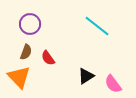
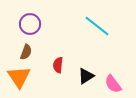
red semicircle: moved 10 px right, 7 px down; rotated 42 degrees clockwise
orange triangle: rotated 10 degrees clockwise
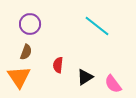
black triangle: moved 1 px left, 1 px down
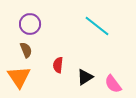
brown semicircle: moved 2 px up; rotated 42 degrees counterclockwise
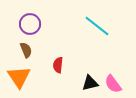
black triangle: moved 5 px right, 6 px down; rotated 18 degrees clockwise
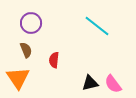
purple circle: moved 1 px right, 1 px up
red semicircle: moved 4 px left, 5 px up
orange triangle: moved 1 px left, 1 px down
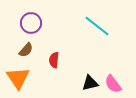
brown semicircle: rotated 63 degrees clockwise
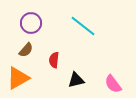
cyan line: moved 14 px left
orange triangle: rotated 35 degrees clockwise
black triangle: moved 14 px left, 3 px up
